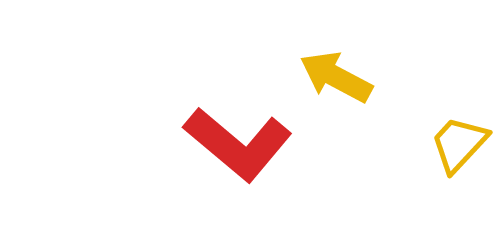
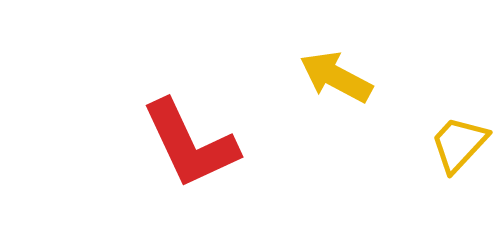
red L-shape: moved 48 px left; rotated 25 degrees clockwise
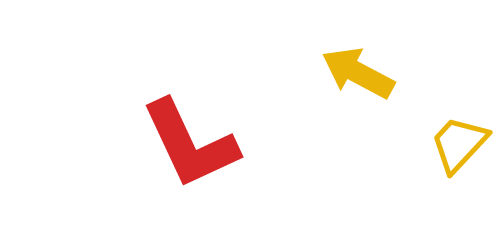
yellow arrow: moved 22 px right, 4 px up
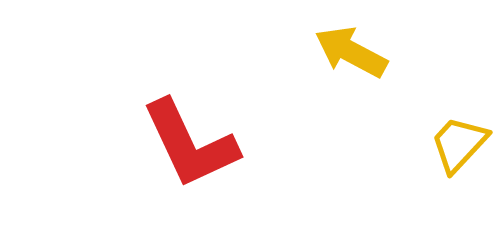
yellow arrow: moved 7 px left, 21 px up
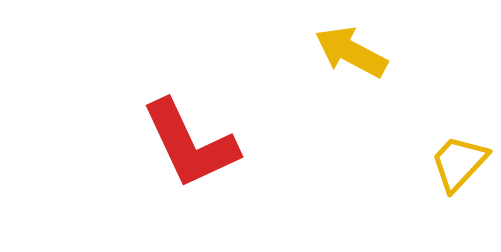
yellow trapezoid: moved 19 px down
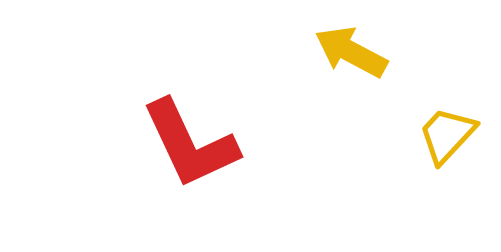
yellow trapezoid: moved 12 px left, 28 px up
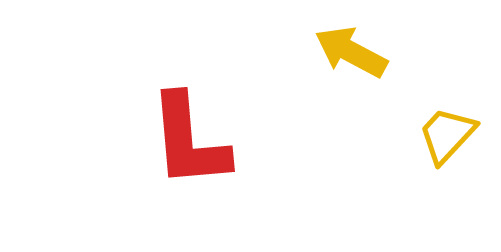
red L-shape: moved 1 px left, 3 px up; rotated 20 degrees clockwise
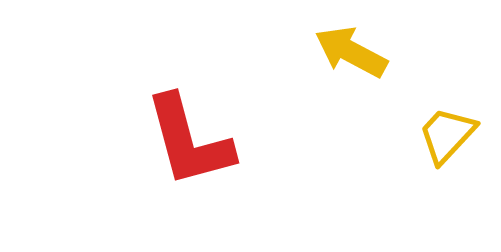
red L-shape: rotated 10 degrees counterclockwise
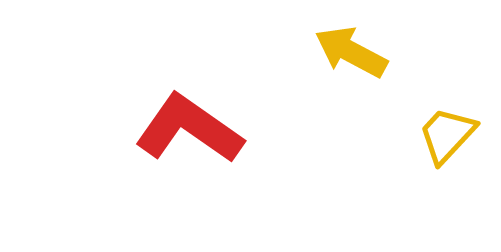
red L-shape: moved 12 px up; rotated 140 degrees clockwise
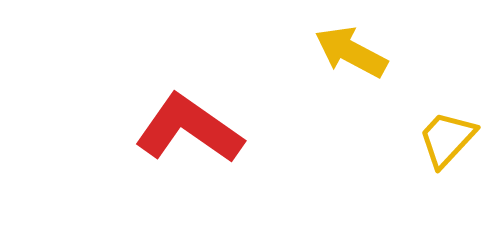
yellow trapezoid: moved 4 px down
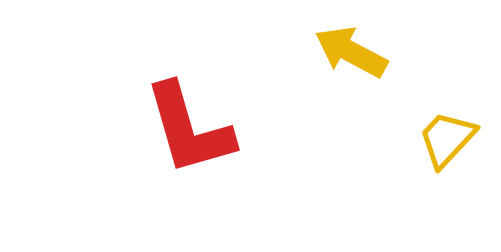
red L-shape: rotated 141 degrees counterclockwise
